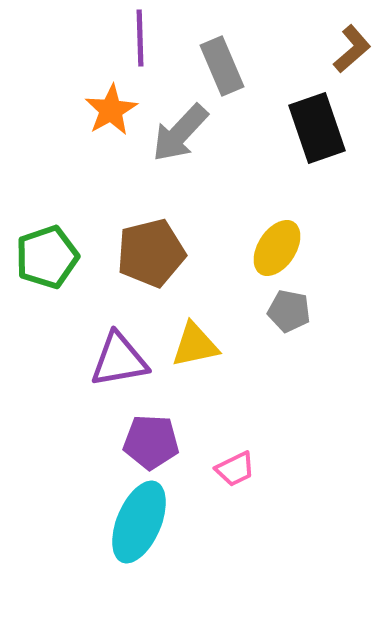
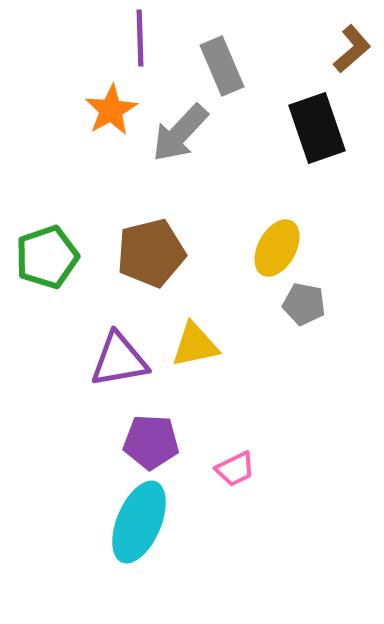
yellow ellipse: rotated 4 degrees counterclockwise
gray pentagon: moved 15 px right, 7 px up
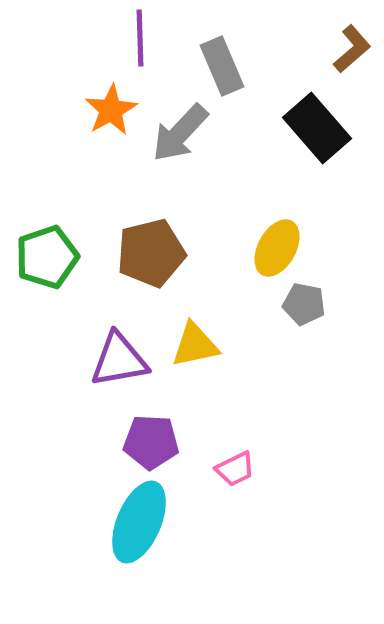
black rectangle: rotated 22 degrees counterclockwise
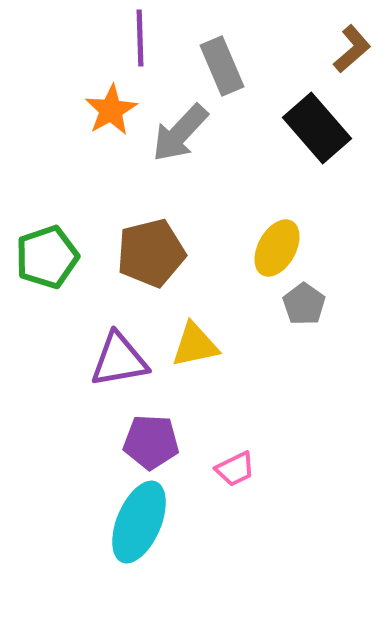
gray pentagon: rotated 24 degrees clockwise
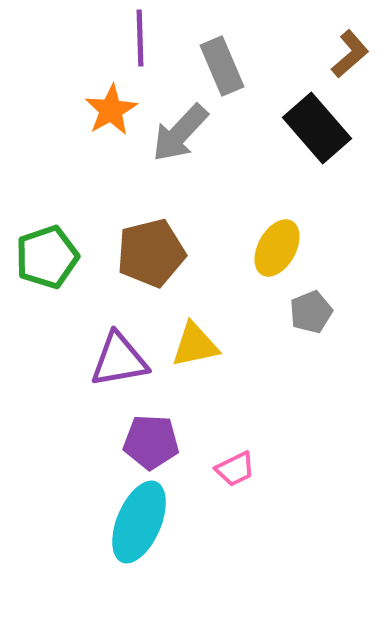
brown L-shape: moved 2 px left, 5 px down
gray pentagon: moved 7 px right, 8 px down; rotated 15 degrees clockwise
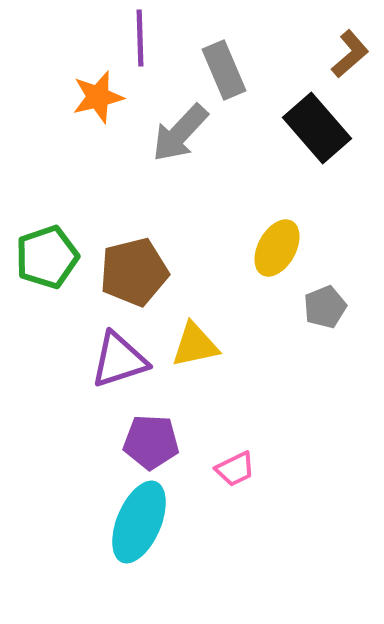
gray rectangle: moved 2 px right, 4 px down
orange star: moved 13 px left, 13 px up; rotated 16 degrees clockwise
brown pentagon: moved 17 px left, 19 px down
gray pentagon: moved 14 px right, 5 px up
purple triangle: rotated 8 degrees counterclockwise
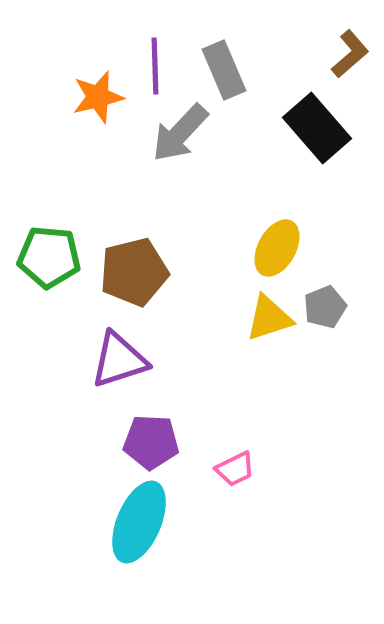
purple line: moved 15 px right, 28 px down
green pentagon: moved 2 px right; rotated 24 degrees clockwise
yellow triangle: moved 74 px right, 27 px up; rotated 6 degrees counterclockwise
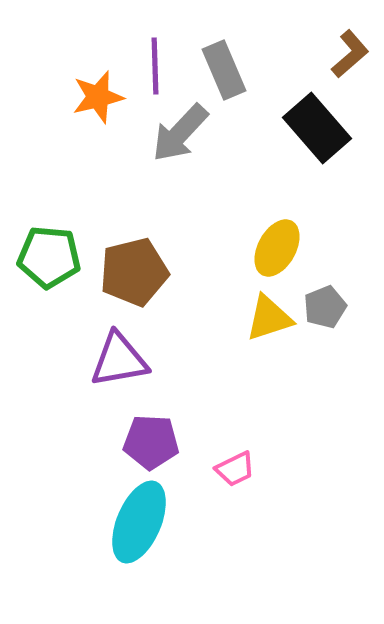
purple triangle: rotated 8 degrees clockwise
